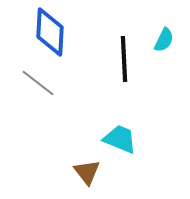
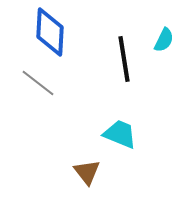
black line: rotated 6 degrees counterclockwise
cyan trapezoid: moved 5 px up
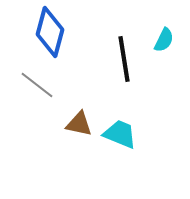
blue diamond: rotated 12 degrees clockwise
gray line: moved 1 px left, 2 px down
brown triangle: moved 8 px left, 48 px up; rotated 40 degrees counterclockwise
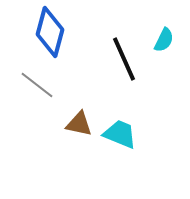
black line: rotated 15 degrees counterclockwise
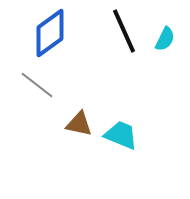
blue diamond: moved 1 px down; rotated 39 degrees clockwise
cyan semicircle: moved 1 px right, 1 px up
black line: moved 28 px up
cyan trapezoid: moved 1 px right, 1 px down
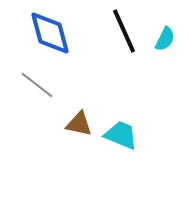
blue diamond: rotated 69 degrees counterclockwise
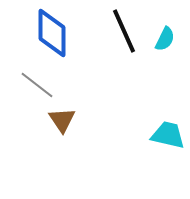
blue diamond: moved 2 px right; rotated 15 degrees clockwise
brown triangle: moved 17 px left, 4 px up; rotated 44 degrees clockwise
cyan trapezoid: moved 47 px right; rotated 9 degrees counterclockwise
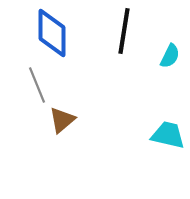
black line: rotated 33 degrees clockwise
cyan semicircle: moved 5 px right, 17 px down
gray line: rotated 30 degrees clockwise
brown triangle: rotated 24 degrees clockwise
